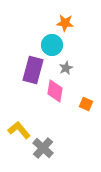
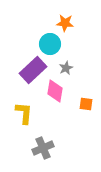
cyan circle: moved 2 px left, 1 px up
purple rectangle: rotated 32 degrees clockwise
orange square: rotated 16 degrees counterclockwise
yellow L-shape: moved 5 px right, 17 px up; rotated 45 degrees clockwise
gray cross: rotated 25 degrees clockwise
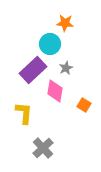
orange square: moved 2 px left, 1 px down; rotated 24 degrees clockwise
gray cross: rotated 20 degrees counterclockwise
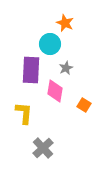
orange star: rotated 18 degrees clockwise
purple rectangle: moved 2 px left; rotated 44 degrees counterclockwise
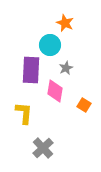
cyan circle: moved 1 px down
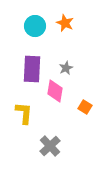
cyan circle: moved 15 px left, 19 px up
purple rectangle: moved 1 px right, 1 px up
orange square: moved 1 px right, 2 px down
gray cross: moved 7 px right, 2 px up
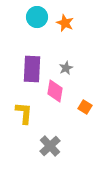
cyan circle: moved 2 px right, 9 px up
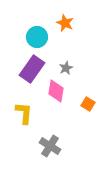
cyan circle: moved 20 px down
purple rectangle: rotated 32 degrees clockwise
pink diamond: moved 1 px right
orange square: moved 3 px right, 3 px up
gray cross: rotated 15 degrees counterclockwise
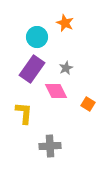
pink diamond: rotated 35 degrees counterclockwise
gray cross: rotated 35 degrees counterclockwise
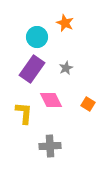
pink diamond: moved 5 px left, 9 px down
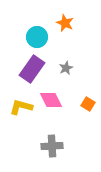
yellow L-shape: moved 3 px left, 6 px up; rotated 80 degrees counterclockwise
gray cross: moved 2 px right
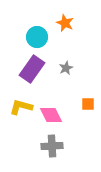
pink diamond: moved 15 px down
orange square: rotated 32 degrees counterclockwise
